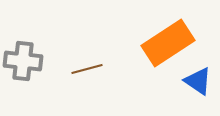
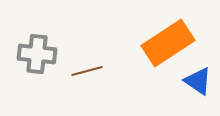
gray cross: moved 14 px right, 7 px up
brown line: moved 2 px down
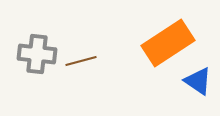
brown line: moved 6 px left, 10 px up
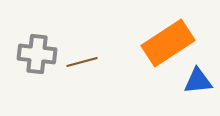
brown line: moved 1 px right, 1 px down
blue triangle: rotated 40 degrees counterclockwise
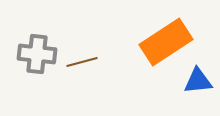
orange rectangle: moved 2 px left, 1 px up
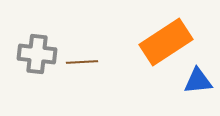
brown line: rotated 12 degrees clockwise
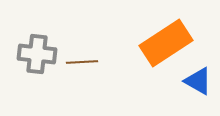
orange rectangle: moved 1 px down
blue triangle: rotated 36 degrees clockwise
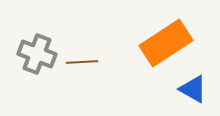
gray cross: rotated 15 degrees clockwise
blue triangle: moved 5 px left, 8 px down
